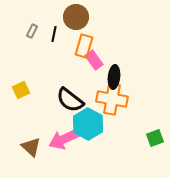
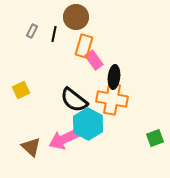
black semicircle: moved 4 px right
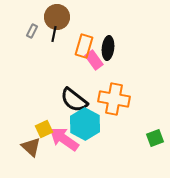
brown circle: moved 19 px left
black ellipse: moved 6 px left, 29 px up
yellow square: moved 23 px right, 39 px down
orange cross: moved 2 px right
cyan hexagon: moved 3 px left
pink arrow: rotated 60 degrees clockwise
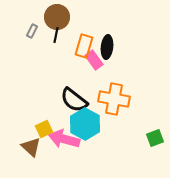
black line: moved 2 px right, 1 px down
black ellipse: moved 1 px left, 1 px up
pink arrow: rotated 20 degrees counterclockwise
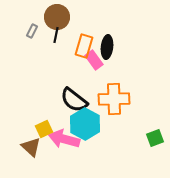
orange cross: rotated 12 degrees counterclockwise
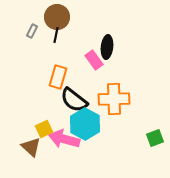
orange rectangle: moved 26 px left, 31 px down
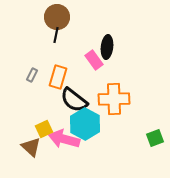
gray rectangle: moved 44 px down
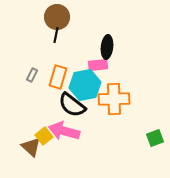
pink rectangle: moved 4 px right, 5 px down; rotated 60 degrees counterclockwise
black semicircle: moved 2 px left, 5 px down
cyan hexagon: moved 39 px up; rotated 20 degrees clockwise
yellow square: moved 7 px down; rotated 12 degrees counterclockwise
pink arrow: moved 8 px up
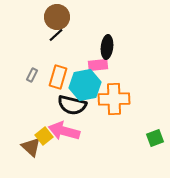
black line: rotated 35 degrees clockwise
black semicircle: rotated 24 degrees counterclockwise
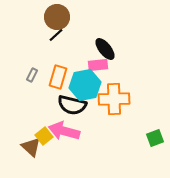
black ellipse: moved 2 px left, 2 px down; rotated 45 degrees counterclockwise
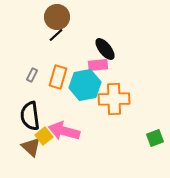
black semicircle: moved 42 px left, 11 px down; rotated 68 degrees clockwise
